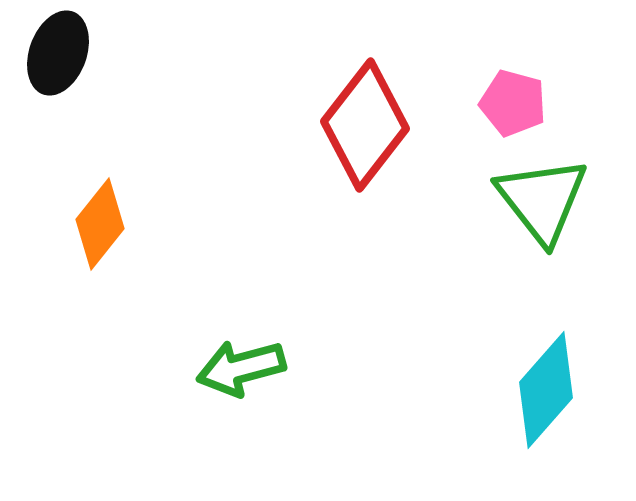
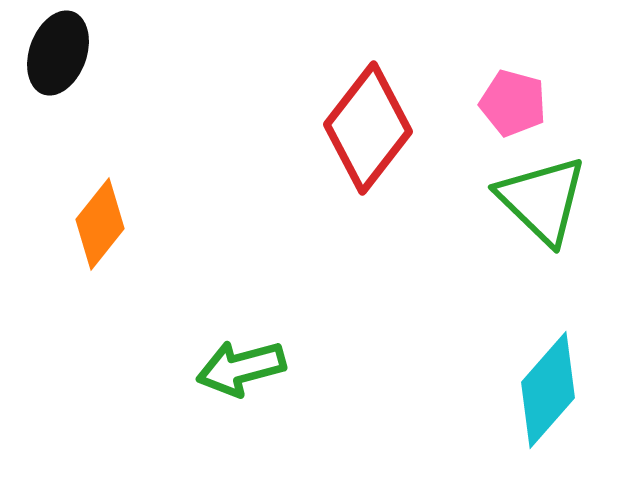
red diamond: moved 3 px right, 3 px down
green triangle: rotated 8 degrees counterclockwise
cyan diamond: moved 2 px right
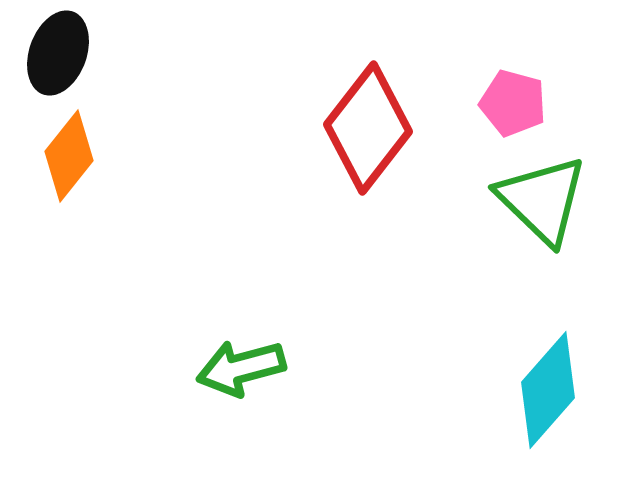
orange diamond: moved 31 px left, 68 px up
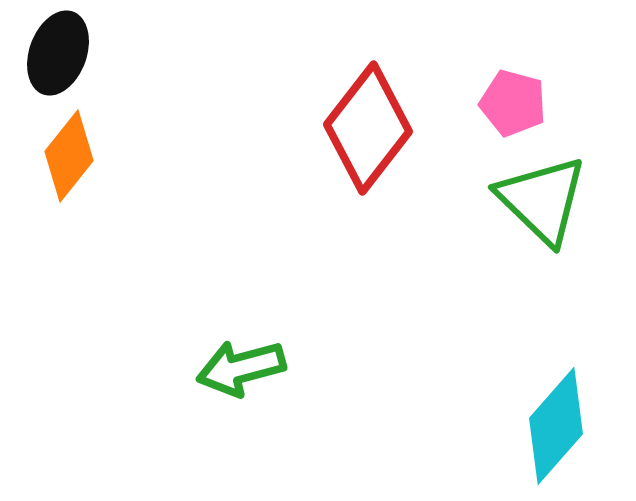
cyan diamond: moved 8 px right, 36 px down
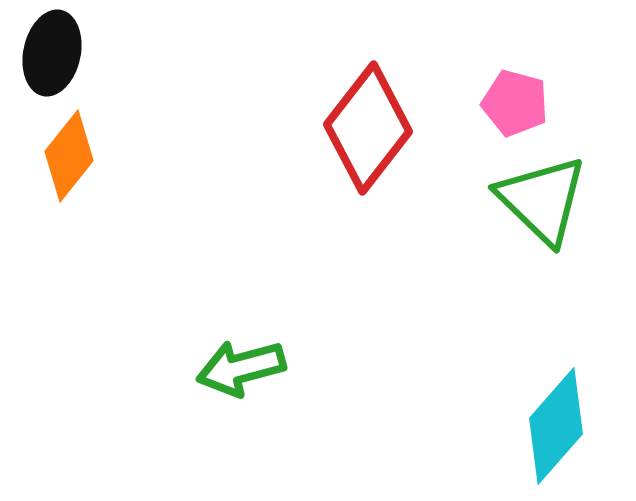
black ellipse: moved 6 px left; rotated 8 degrees counterclockwise
pink pentagon: moved 2 px right
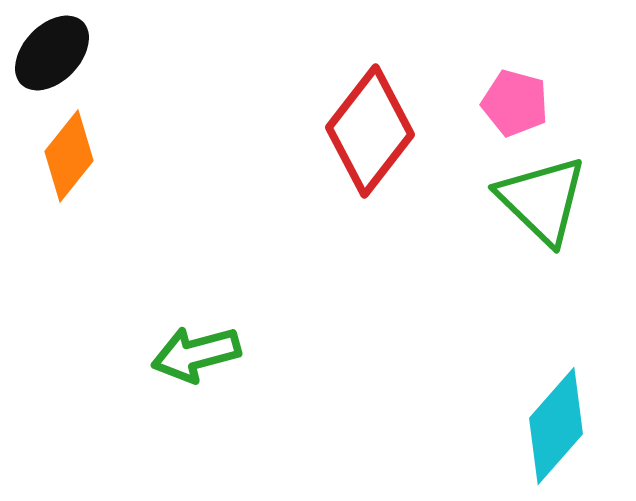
black ellipse: rotated 32 degrees clockwise
red diamond: moved 2 px right, 3 px down
green arrow: moved 45 px left, 14 px up
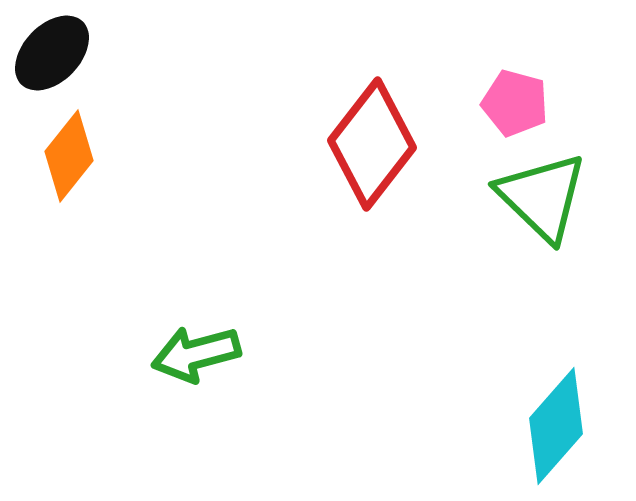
red diamond: moved 2 px right, 13 px down
green triangle: moved 3 px up
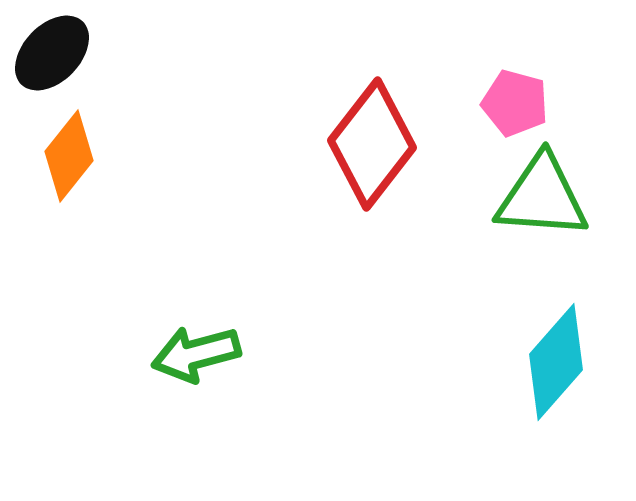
green triangle: rotated 40 degrees counterclockwise
cyan diamond: moved 64 px up
